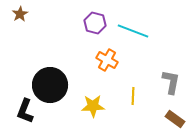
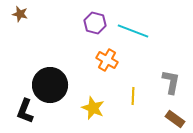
brown star: rotated 28 degrees counterclockwise
yellow star: moved 2 px down; rotated 25 degrees clockwise
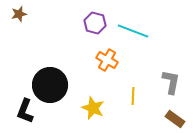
brown star: moved 1 px left; rotated 28 degrees counterclockwise
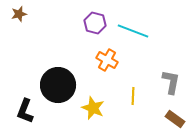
black circle: moved 8 px right
